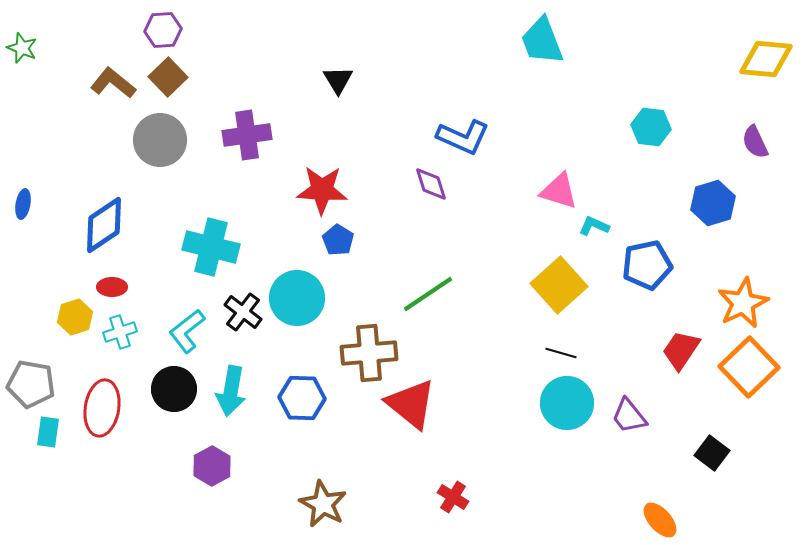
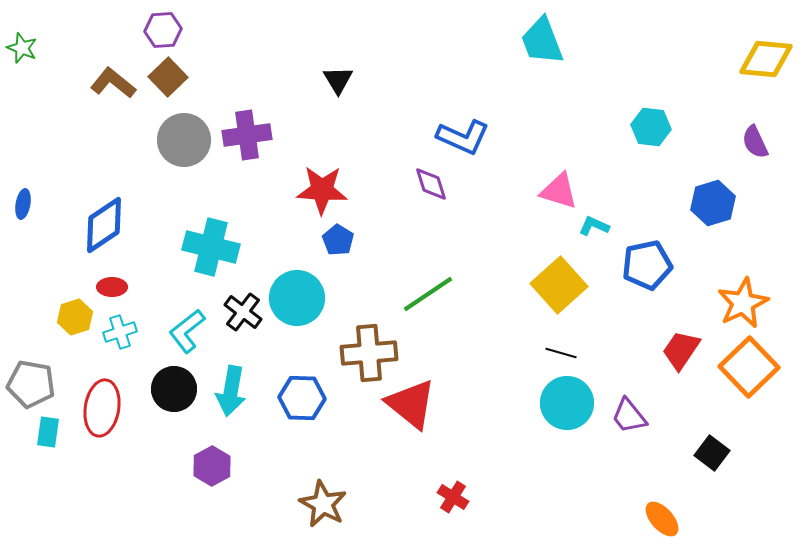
gray circle at (160, 140): moved 24 px right
orange ellipse at (660, 520): moved 2 px right, 1 px up
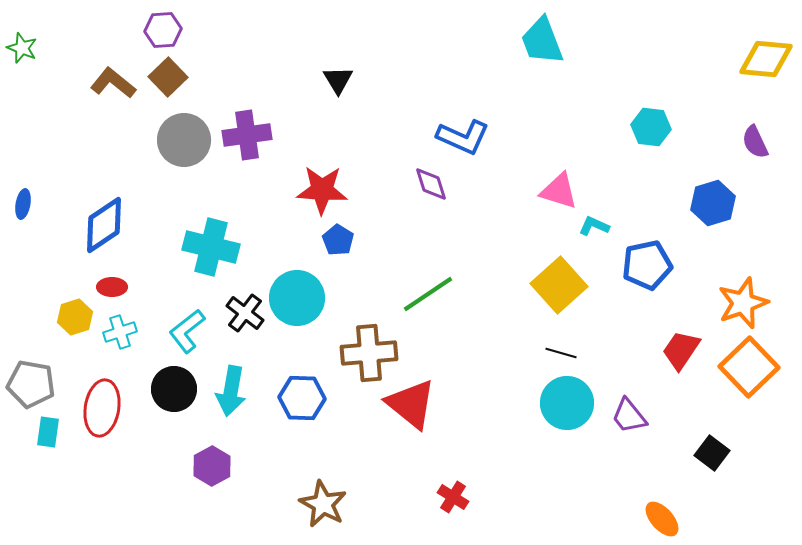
orange star at (743, 303): rotated 6 degrees clockwise
black cross at (243, 312): moved 2 px right, 1 px down
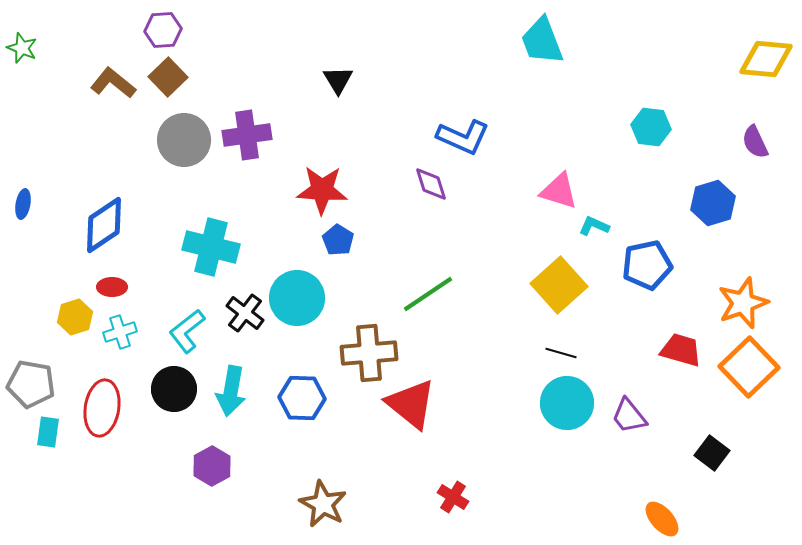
red trapezoid at (681, 350): rotated 72 degrees clockwise
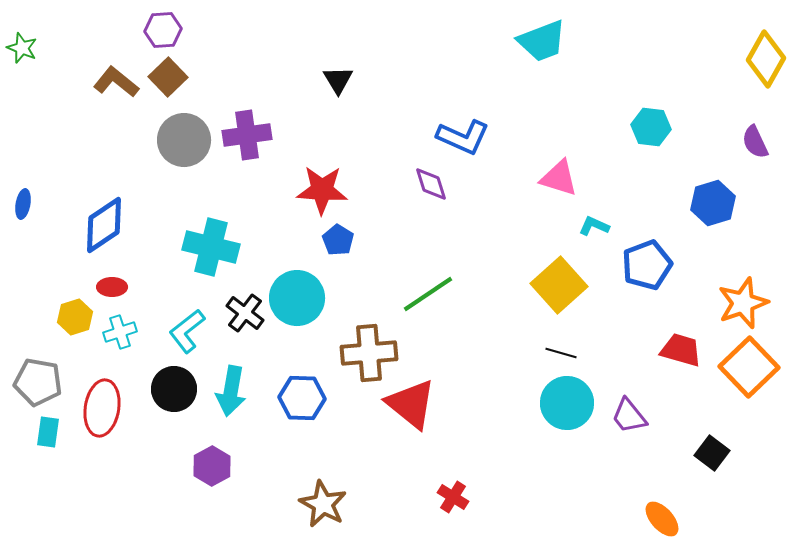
cyan trapezoid at (542, 41): rotated 90 degrees counterclockwise
yellow diamond at (766, 59): rotated 66 degrees counterclockwise
brown L-shape at (113, 83): moved 3 px right, 1 px up
pink triangle at (559, 191): moved 13 px up
blue pentagon at (647, 265): rotated 9 degrees counterclockwise
gray pentagon at (31, 384): moved 7 px right, 2 px up
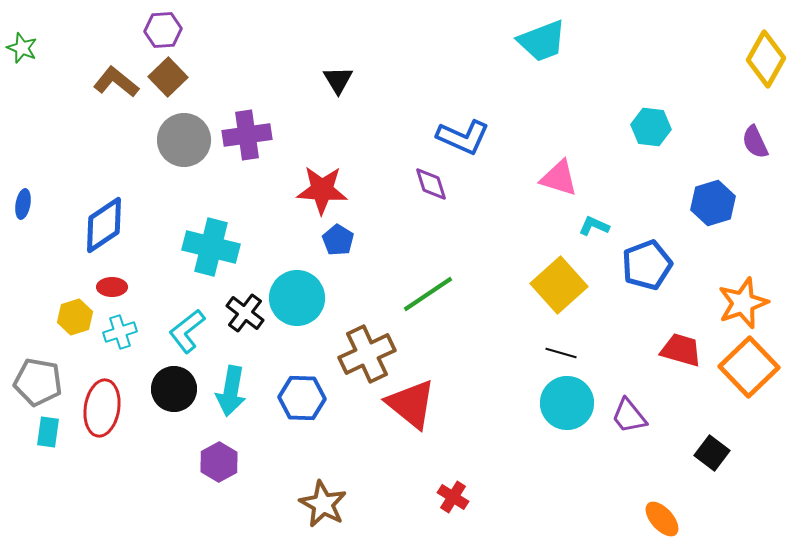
brown cross at (369, 353): moved 2 px left, 1 px down; rotated 20 degrees counterclockwise
purple hexagon at (212, 466): moved 7 px right, 4 px up
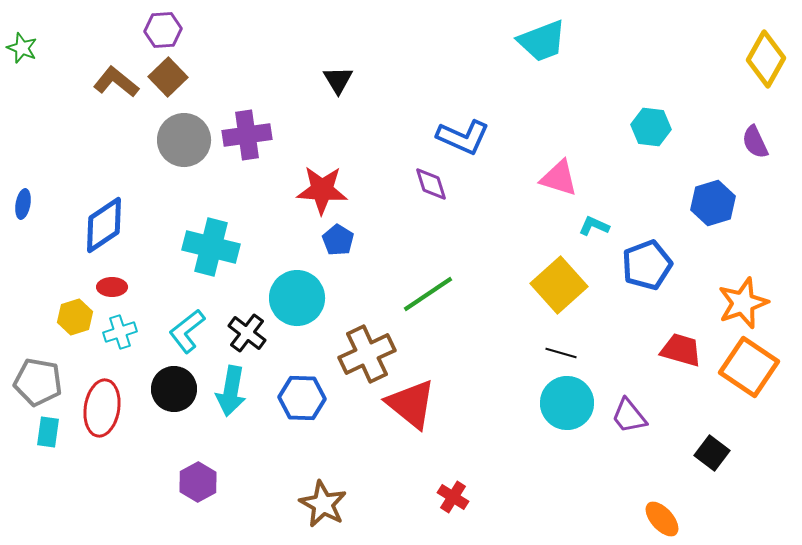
black cross at (245, 313): moved 2 px right, 20 px down
orange square at (749, 367): rotated 12 degrees counterclockwise
purple hexagon at (219, 462): moved 21 px left, 20 px down
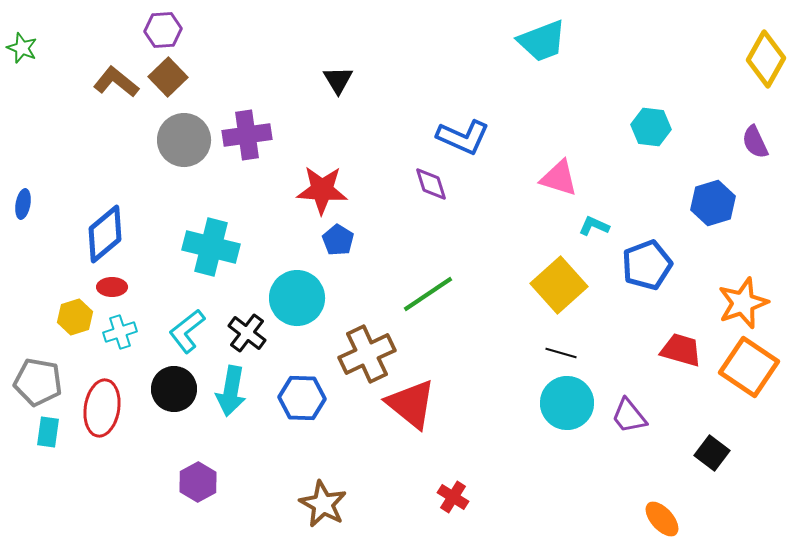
blue diamond at (104, 225): moved 1 px right, 9 px down; rotated 6 degrees counterclockwise
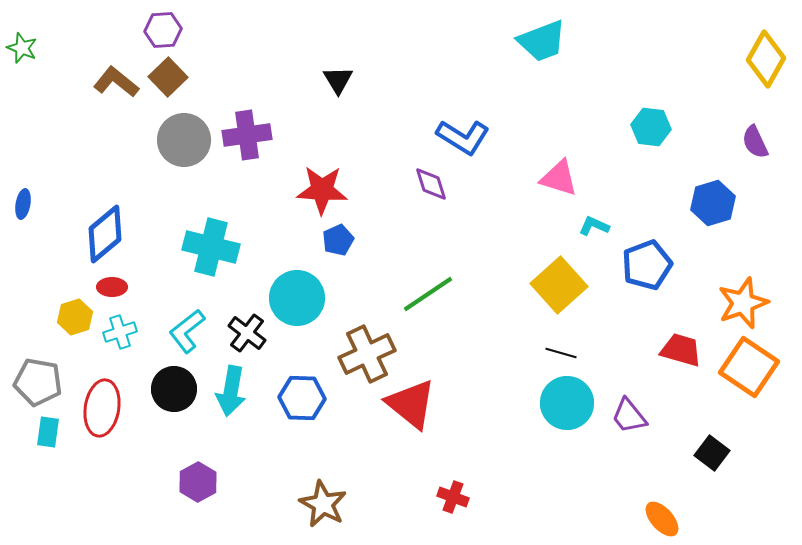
blue L-shape at (463, 137): rotated 8 degrees clockwise
blue pentagon at (338, 240): rotated 16 degrees clockwise
red cross at (453, 497): rotated 12 degrees counterclockwise
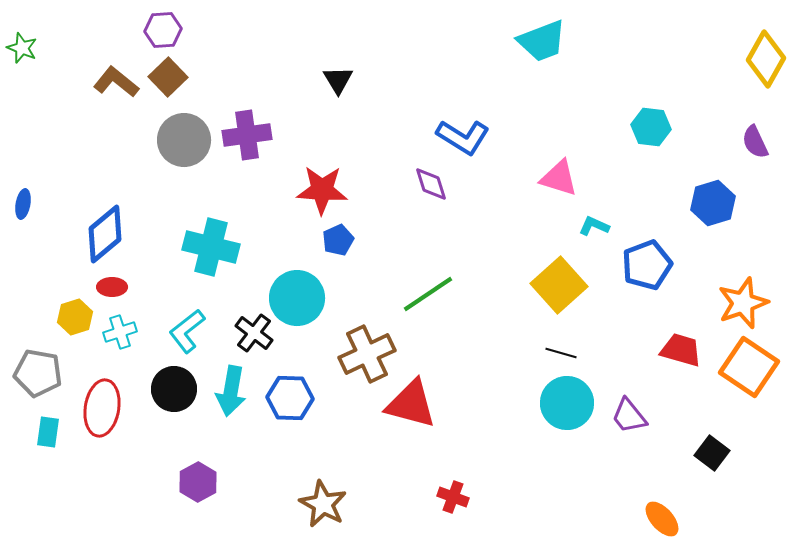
black cross at (247, 333): moved 7 px right
gray pentagon at (38, 382): moved 9 px up
blue hexagon at (302, 398): moved 12 px left
red triangle at (411, 404): rotated 24 degrees counterclockwise
